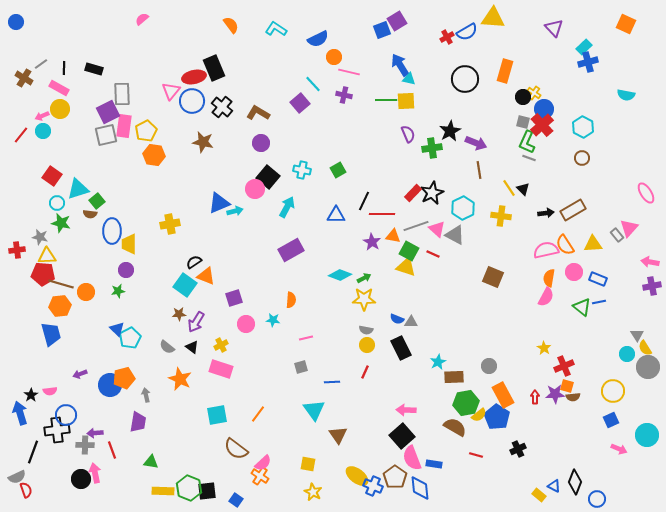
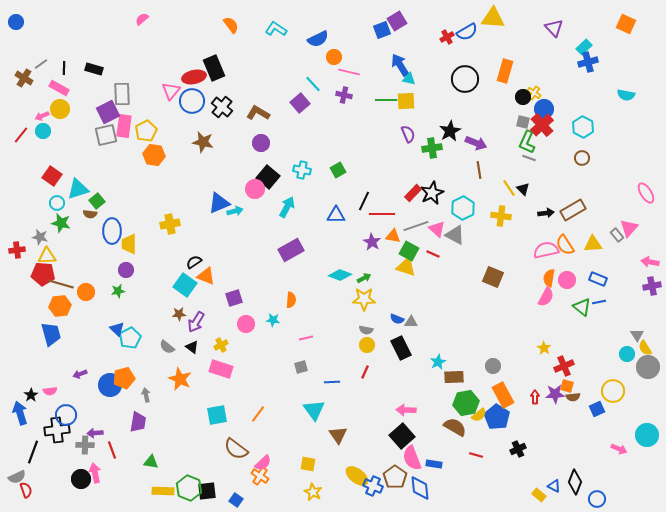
pink circle at (574, 272): moved 7 px left, 8 px down
gray circle at (489, 366): moved 4 px right
blue square at (611, 420): moved 14 px left, 11 px up
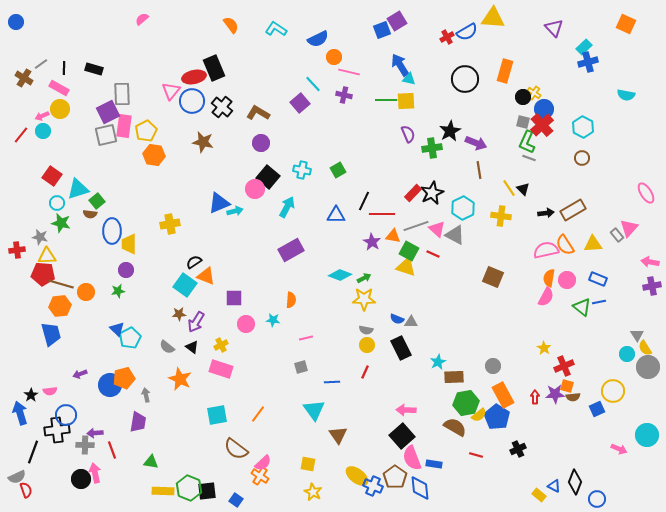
purple square at (234, 298): rotated 18 degrees clockwise
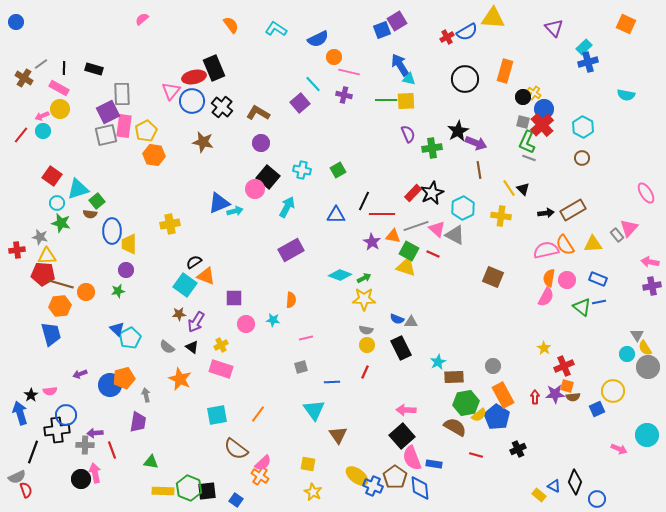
black star at (450, 131): moved 8 px right
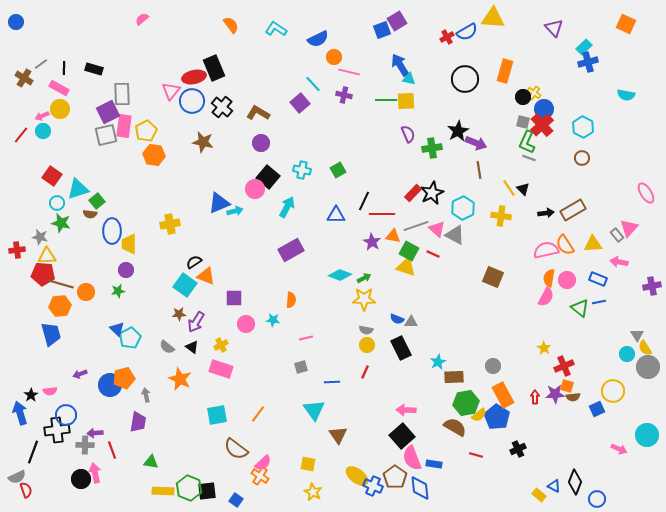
pink arrow at (650, 262): moved 31 px left
green triangle at (582, 307): moved 2 px left, 1 px down
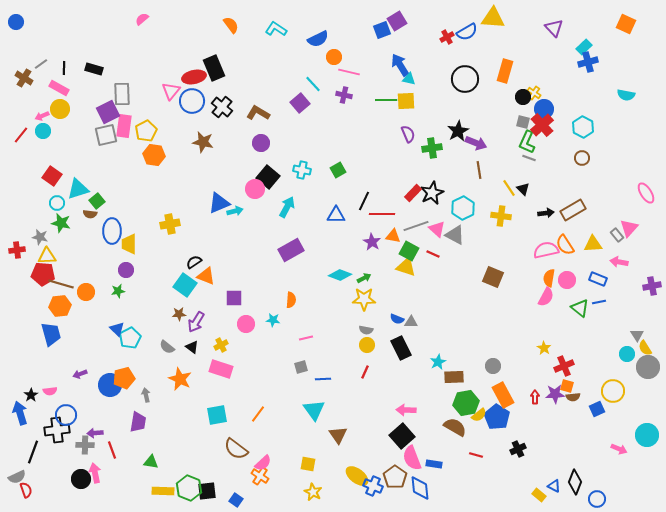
blue line at (332, 382): moved 9 px left, 3 px up
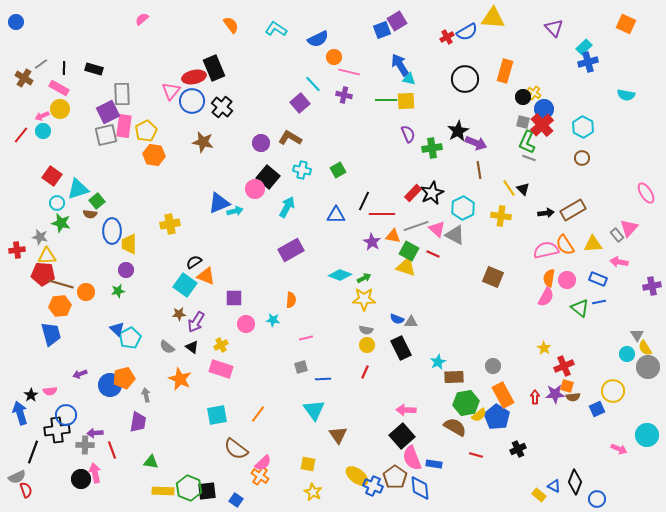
brown L-shape at (258, 113): moved 32 px right, 25 px down
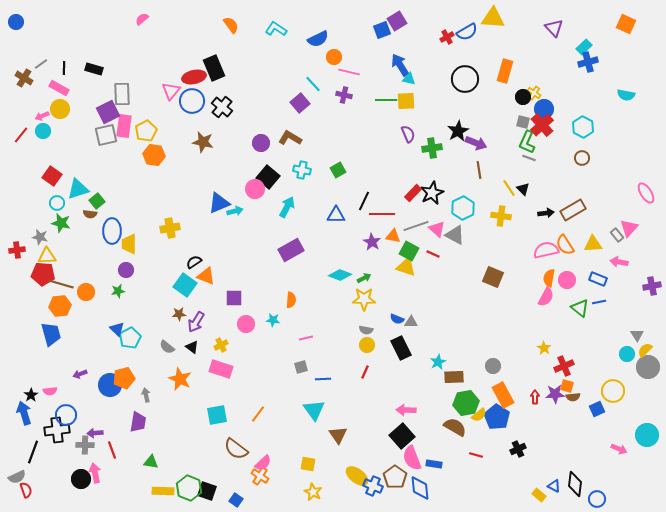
yellow cross at (170, 224): moved 4 px down
yellow semicircle at (645, 348): moved 2 px down; rotated 77 degrees clockwise
blue arrow at (20, 413): moved 4 px right
black diamond at (575, 482): moved 2 px down; rotated 15 degrees counterclockwise
black square at (207, 491): rotated 24 degrees clockwise
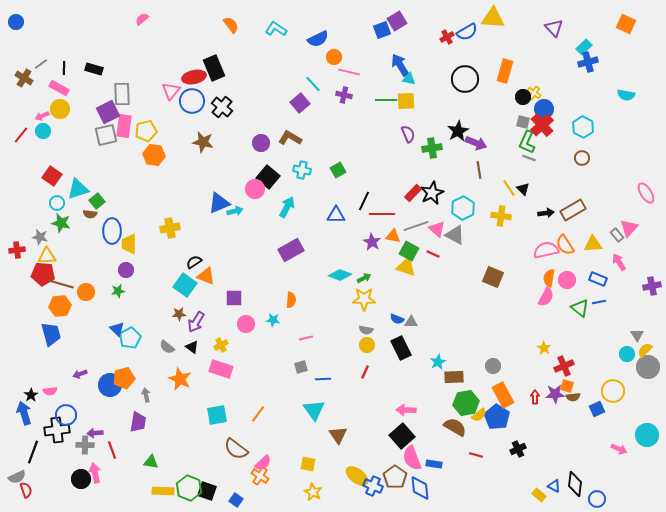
yellow pentagon at (146, 131): rotated 15 degrees clockwise
pink arrow at (619, 262): rotated 48 degrees clockwise
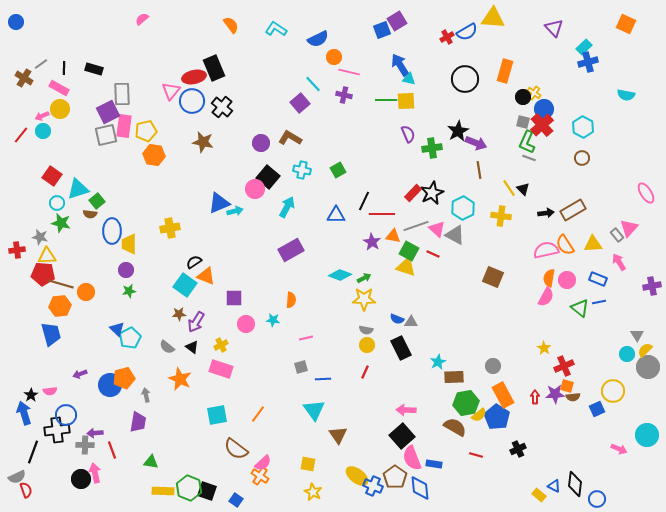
green star at (118, 291): moved 11 px right
